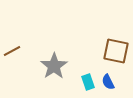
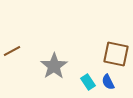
brown square: moved 3 px down
cyan rectangle: rotated 14 degrees counterclockwise
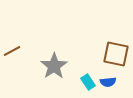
blue semicircle: rotated 70 degrees counterclockwise
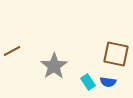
blue semicircle: rotated 14 degrees clockwise
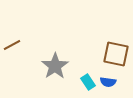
brown line: moved 6 px up
gray star: moved 1 px right
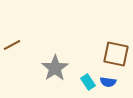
gray star: moved 2 px down
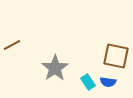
brown square: moved 2 px down
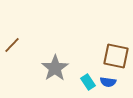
brown line: rotated 18 degrees counterclockwise
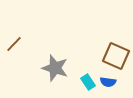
brown line: moved 2 px right, 1 px up
brown square: rotated 12 degrees clockwise
gray star: rotated 20 degrees counterclockwise
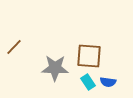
brown line: moved 3 px down
brown square: moved 27 px left; rotated 20 degrees counterclockwise
gray star: rotated 16 degrees counterclockwise
